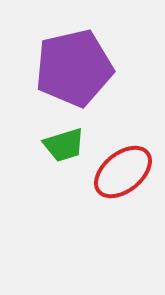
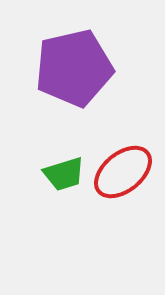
green trapezoid: moved 29 px down
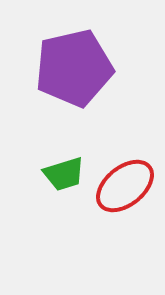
red ellipse: moved 2 px right, 14 px down
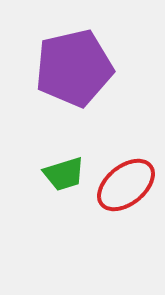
red ellipse: moved 1 px right, 1 px up
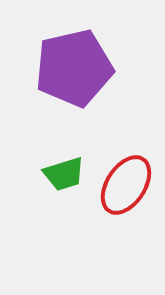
red ellipse: rotated 18 degrees counterclockwise
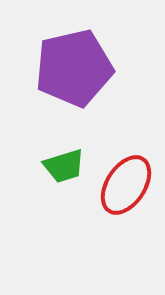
green trapezoid: moved 8 px up
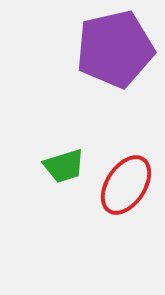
purple pentagon: moved 41 px right, 19 px up
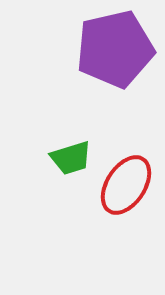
green trapezoid: moved 7 px right, 8 px up
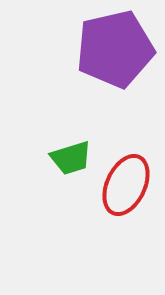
red ellipse: rotated 8 degrees counterclockwise
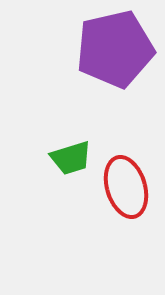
red ellipse: moved 2 px down; rotated 42 degrees counterclockwise
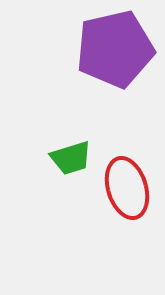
red ellipse: moved 1 px right, 1 px down
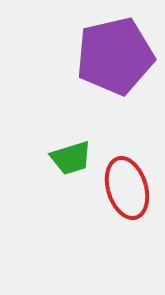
purple pentagon: moved 7 px down
